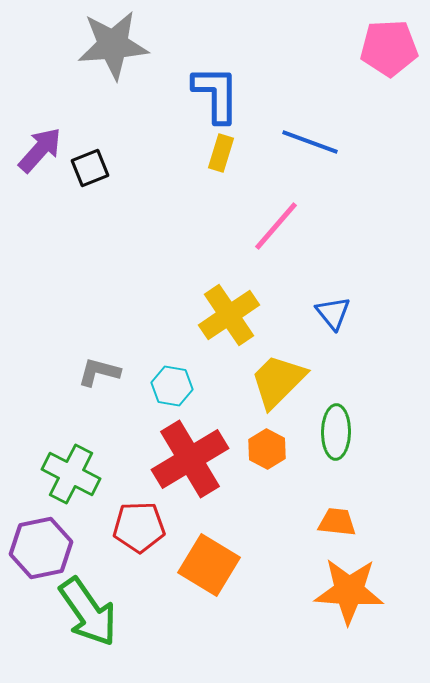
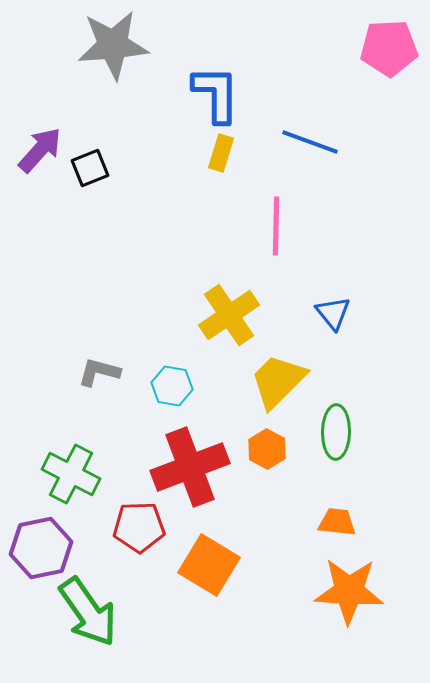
pink line: rotated 40 degrees counterclockwise
red cross: moved 8 px down; rotated 10 degrees clockwise
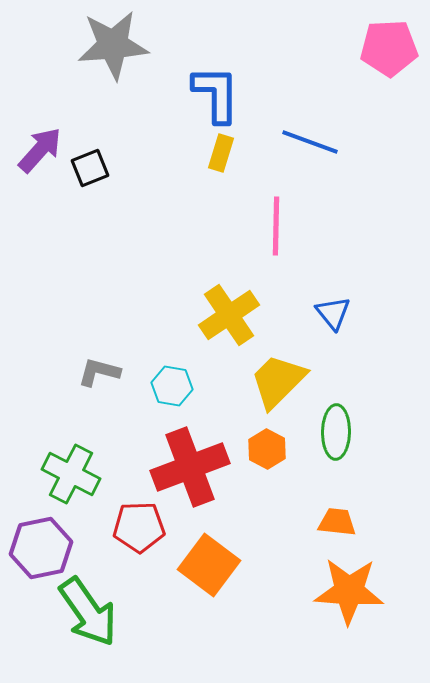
orange square: rotated 6 degrees clockwise
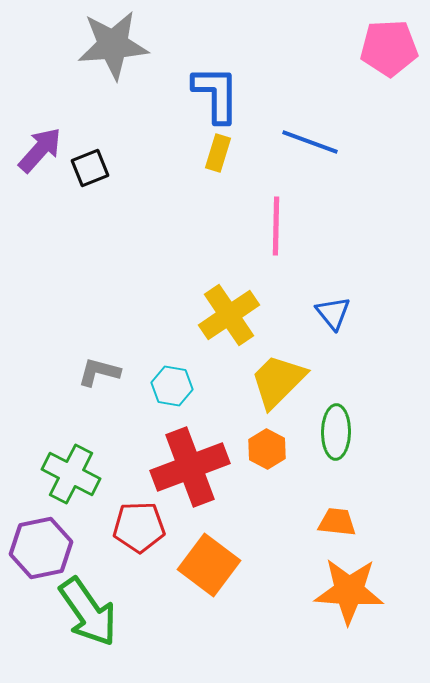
yellow rectangle: moved 3 px left
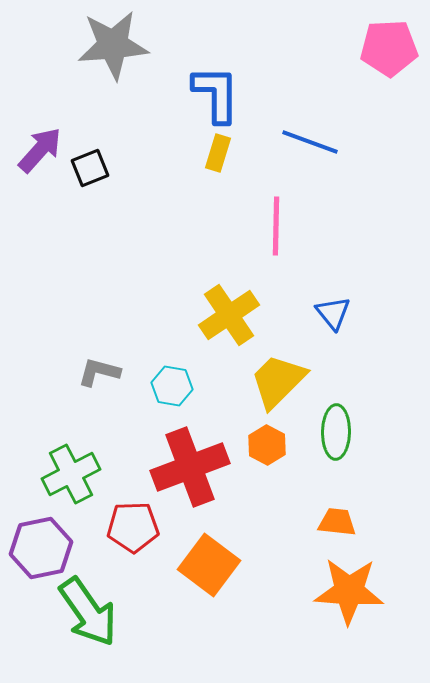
orange hexagon: moved 4 px up
green cross: rotated 36 degrees clockwise
red pentagon: moved 6 px left
